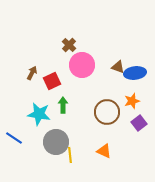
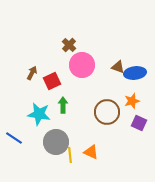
purple square: rotated 28 degrees counterclockwise
orange triangle: moved 13 px left, 1 px down
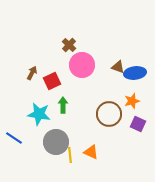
brown circle: moved 2 px right, 2 px down
purple square: moved 1 px left, 1 px down
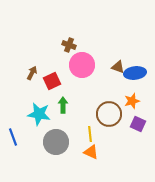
brown cross: rotated 24 degrees counterclockwise
blue line: moved 1 px left, 1 px up; rotated 36 degrees clockwise
yellow line: moved 20 px right, 21 px up
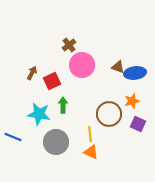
brown cross: rotated 32 degrees clockwise
blue line: rotated 48 degrees counterclockwise
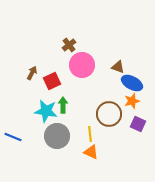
blue ellipse: moved 3 px left, 10 px down; rotated 35 degrees clockwise
cyan star: moved 7 px right, 3 px up
gray circle: moved 1 px right, 6 px up
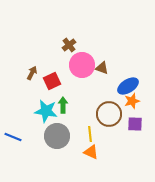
brown triangle: moved 16 px left, 1 px down
blue ellipse: moved 4 px left, 3 px down; rotated 60 degrees counterclockwise
purple square: moved 3 px left; rotated 21 degrees counterclockwise
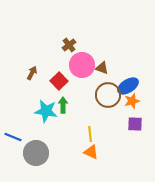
red square: moved 7 px right; rotated 18 degrees counterclockwise
brown circle: moved 1 px left, 19 px up
gray circle: moved 21 px left, 17 px down
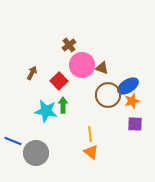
blue line: moved 4 px down
orange triangle: rotated 14 degrees clockwise
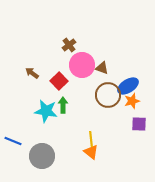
brown arrow: rotated 80 degrees counterclockwise
purple square: moved 4 px right
yellow line: moved 1 px right, 5 px down
gray circle: moved 6 px right, 3 px down
